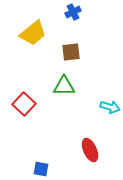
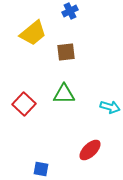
blue cross: moved 3 px left, 1 px up
brown square: moved 5 px left
green triangle: moved 8 px down
red ellipse: rotated 70 degrees clockwise
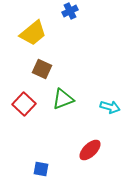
brown square: moved 24 px left, 17 px down; rotated 30 degrees clockwise
green triangle: moved 1 px left, 5 px down; rotated 20 degrees counterclockwise
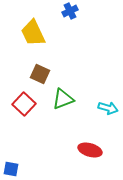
yellow trapezoid: rotated 104 degrees clockwise
brown square: moved 2 px left, 5 px down
cyan arrow: moved 2 px left, 1 px down
red ellipse: rotated 60 degrees clockwise
blue square: moved 30 px left
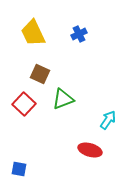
blue cross: moved 9 px right, 23 px down
cyan arrow: moved 12 px down; rotated 72 degrees counterclockwise
blue square: moved 8 px right
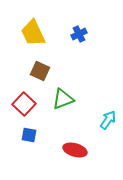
brown square: moved 3 px up
red ellipse: moved 15 px left
blue square: moved 10 px right, 34 px up
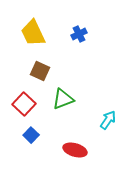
blue square: moved 2 px right; rotated 35 degrees clockwise
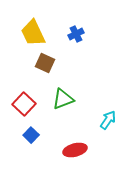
blue cross: moved 3 px left
brown square: moved 5 px right, 8 px up
red ellipse: rotated 30 degrees counterclockwise
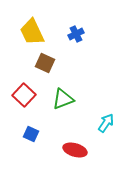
yellow trapezoid: moved 1 px left, 1 px up
red square: moved 9 px up
cyan arrow: moved 2 px left, 3 px down
blue square: moved 1 px up; rotated 21 degrees counterclockwise
red ellipse: rotated 30 degrees clockwise
